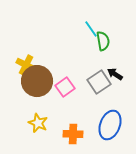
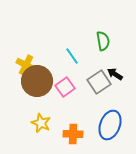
cyan line: moved 19 px left, 27 px down
yellow star: moved 3 px right
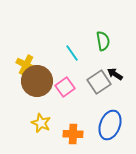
cyan line: moved 3 px up
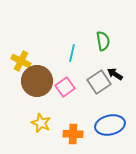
cyan line: rotated 48 degrees clockwise
yellow cross: moved 5 px left, 4 px up
blue ellipse: rotated 56 degrees clockwise
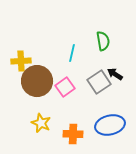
yellow cross: rotated 30 degrees counterclockwise
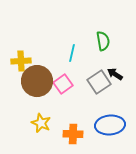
pink square: moved 2 px left, 3 px up
blue ellipse: rotated 8 degrees clockwise
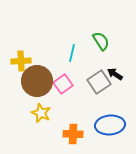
green semicircle: moved 2 px left; rotated 24 degrees counterclockwise
yellow star: moved 10 px up
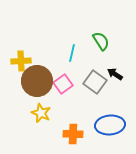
gray square: moved 4 px left; rotated 20 degrees counterclockwise
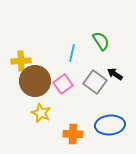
brown circle: moved 2 px left
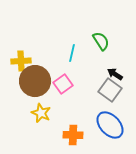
gray square: moved 15 px right, 8 px down
blue ellipse: rotated 52 degrees clockwise
orange cross: moved 1 px down
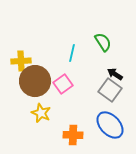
green semicircle: moved 2 px right, 1 px down
